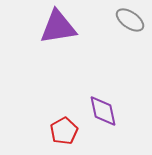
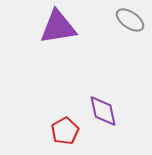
red pentagon: moved 1 px right
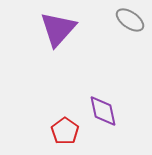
purple triangle: moved 2 px down; rotated 39 degrees counterclockwise
red pentagon: rotated 8 degrees counterclockwise
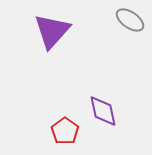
purple triangle: moved 6 px left, 2 px down
